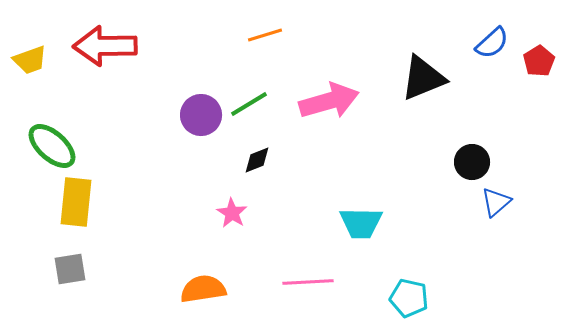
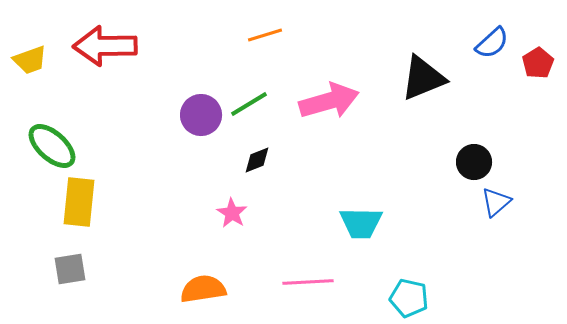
red pentagon: moved 1 px left, 2 px down
black circle: moved 2 px right
yellow rectangle: moved 3 px right
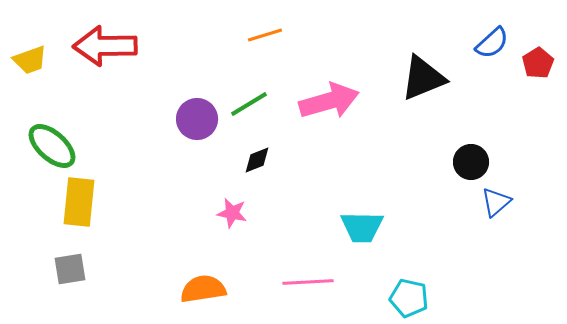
purple circle: moved 4 px left, 4 px down
black circle: moved 3 px left
pink star: rotated 20 degrees counterclockwise
cyan trapezoid: moved 1 px right, 4 px down
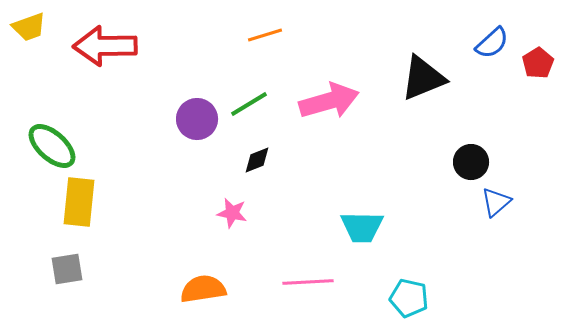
yellow trapezoid: moved 1 px left, 33 px up
gray square: moved 3 px left
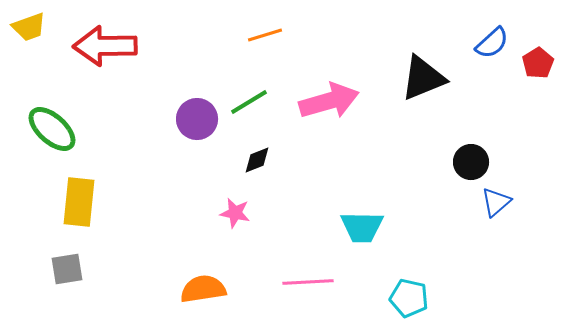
green line: moved 2 px up
green ellipse: moved 17 px up
pink star: moved 3 px right
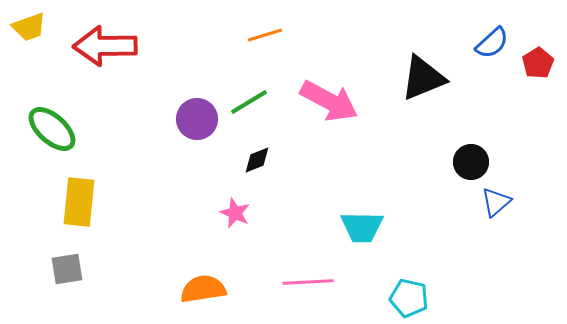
pink arrow: rotated 44 degrees clockwise
pink star: rotated 12 degrees clockwise
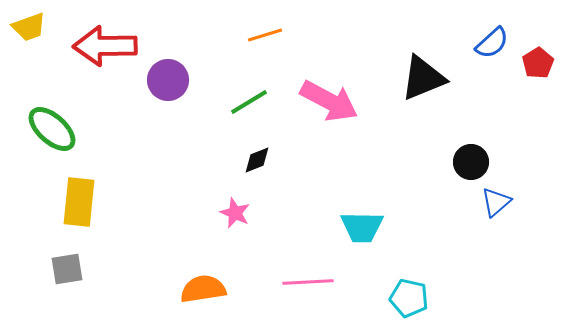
purple circle: moved 29 px left, 39 px up
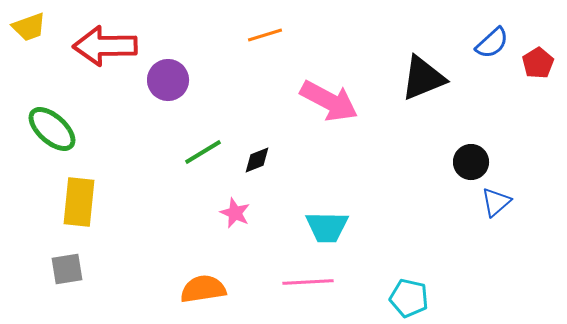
green line: moved 46 px left, 50 px down
cyan trapezoid: moved 35 px left
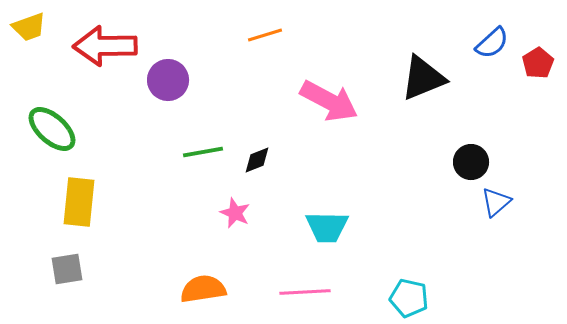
green line: rotated 21 degrees clockwise
pink line: moved 3 px left, 10 px down
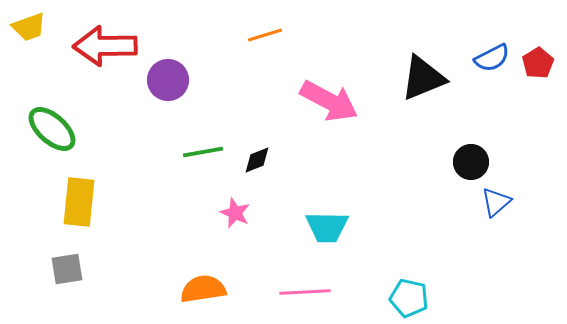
blue semicircle: moved 15 px down; rotated 15 degrees clockwise
